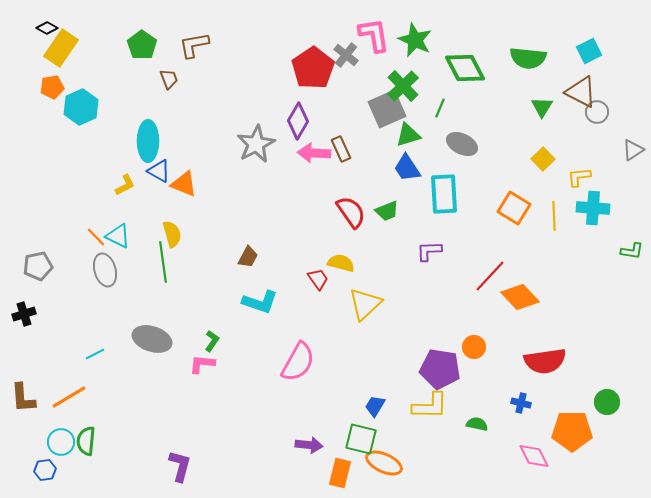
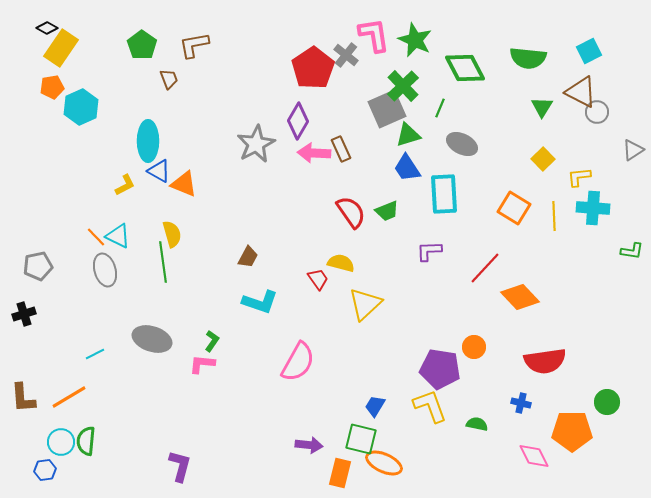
red line at (490, 276): moved 5 px left, 8 px up
yellow L-shape at (430, 406): rotated 111 degrees counterclockwise
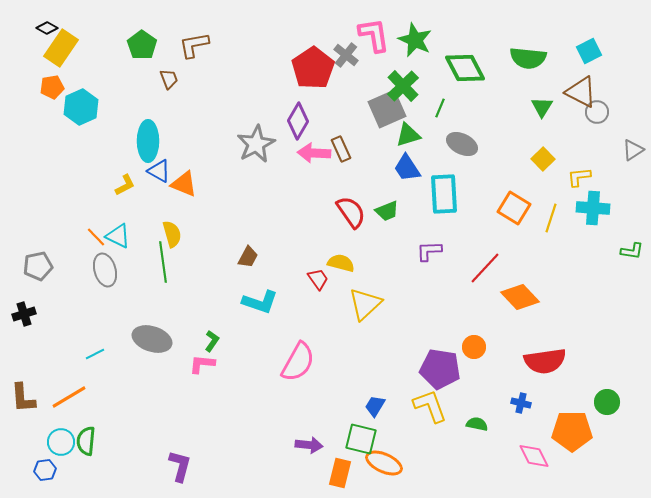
yellow line at (554, 216): moved 3 px left, 2 px down; rotated 20 degrees clockwise
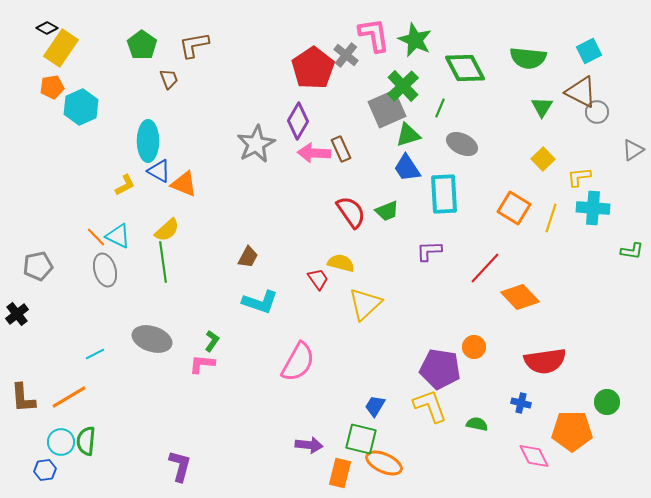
yellow semicircle at (172, 234): moved 5 px left, 4 px up; rotated 64 degrees clockwise
black cross at (24, 314): moved 7 px left; rotated 20 degrees counterclockwise
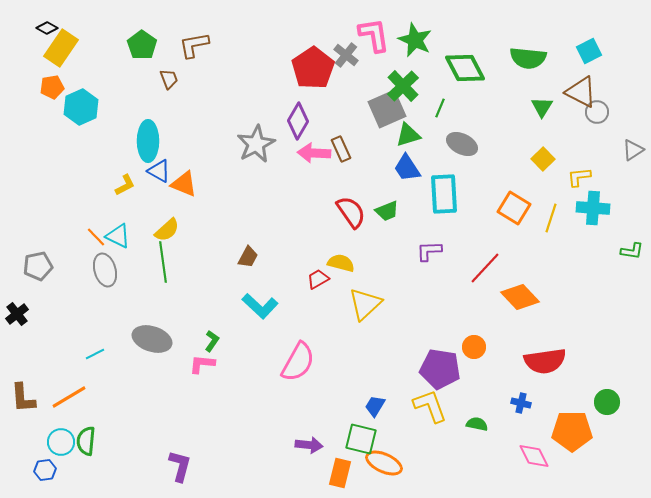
red trapezoid at (318, 279): rotated 85 degrees counterclockwise
cyan L-shape at (260, 302): moved 4 px down; rotated 24 degrees clockwise
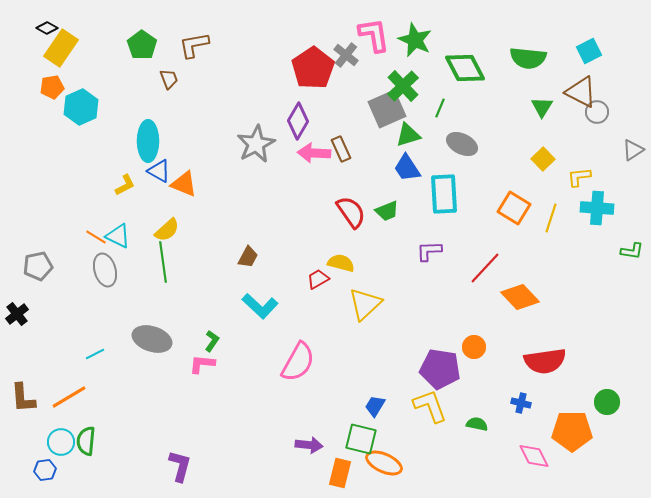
cyan cross at (593, 208): moved 4 px right
orange line at (96, 237): rotated 15 degrees counterclockwise
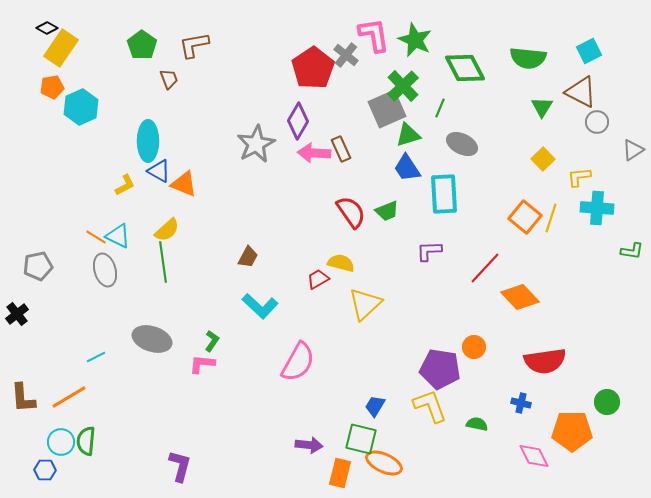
gray circle at (597, 112): moved 10 px down
orange square at (514, 208): moved 11 px right, 9 px down; rotated 8 degrees clockwise
cyan line at (95, 354): moved 1 px right, 3 px down
blue hexagon at (45, 470): rotated 10 degrees clockwise
